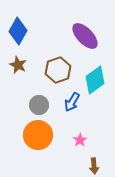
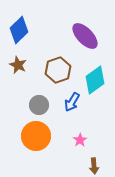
blue diamond: moved 1 px right, 1 px up; rotated 16 degrees clockwise
orange circle: moved 2 px left, 1 px down
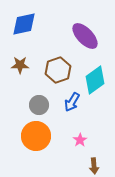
blue diamond: moved 5 px right, 6 px up; rotated 32 degrees clockwise
brown star: moved 2 px right; rotated 24 degrees counterclockwise
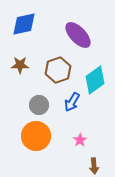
purple ellipse: moved 7 px left, 1 px up
